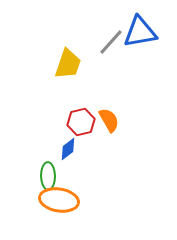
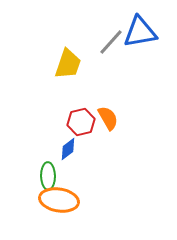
orange semicircle: moved 1 px left, 2 px up
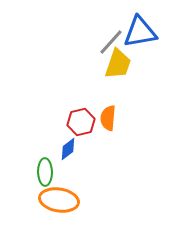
yellow trapezoid: moved 50 px right
orange semicircle: rotated 145 degrees counterclockwise
green ellipse: moved 3 px left, 4 px up
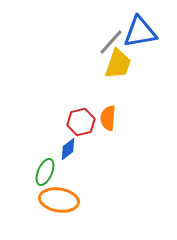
green ellipse: rotated 24 degrees clockwise
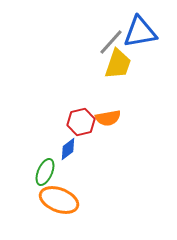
orange semicircle: rotated 105 degrees counterclockwise
orange ellipse: rotated 12 degrees clockwise
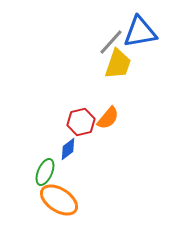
orange semicircle: rotated 40 degrees counterclockwise
orange ellipse: rotated 12 degrees clockwise
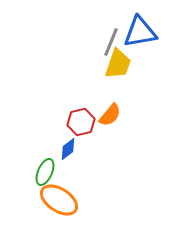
gray line: rotated 20 degrees counterclockwise
orange semicircle: moved 2 px right, 3 px up
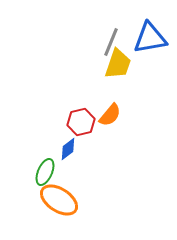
blue triangle: moved 10 px right, 6 px down
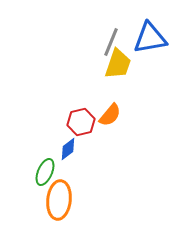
orange ellipse: rotated 63 degrees clockwise
